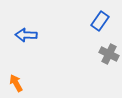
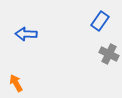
blue arrow: moved 1 px up
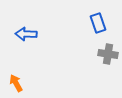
blue rectangle: moved 2 px left, 2 px down; rotated 54 degrees counterclockwise
gray cross: moved 1 px left; rotated 18 degrees counterclockwise
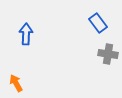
blue rectangle: rotated 18 degrees counterclockwise
blue arrow: rotated 90 degrees clockwise
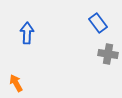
blue arrow: moved 1 px right, 1 px up
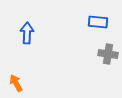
blue rectangle: moved 1 px up; rotated 48 degrees counterclockwise
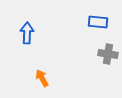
orange arrow: moved 26 px right, 5 px up
